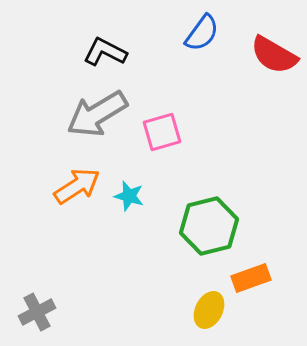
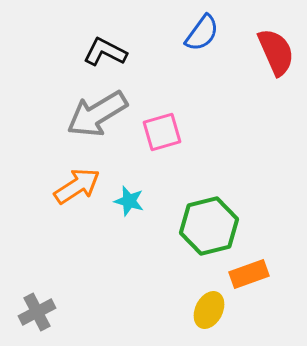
red semicircle: moved 2 px right, 3 px up; rotated 144 degrees counterclockwise
cyan star: moved 5 px down
orange rectangle: moved 2 px left, 4 px up
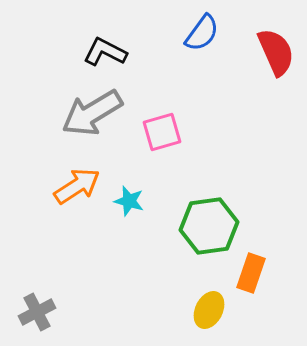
gray arrow: moved 5 px left, 1 px up
green hexagon: rotated 6 degrees clockwise
orange rectangle: moved 2 px right, 1 px up; rotated 51 degrees counterclockwise
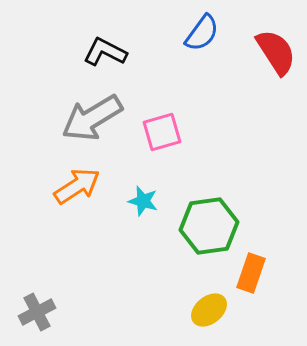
red semicircle: rotated 9 degrees counterclockwise
gray arrow: moved 5 px down
cyan star: moved 14 px right
yellow ellipse: rotated 24 degrees clockwise
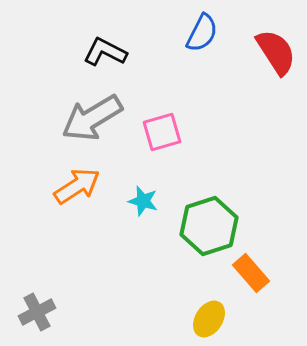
blue semicircle: rotated 9 degrees counterclockwise
green hexagon: rotated 10 degrees counterclockwise
orange rectangle: rotated 60 degrees counterclockwise
yellow ellipse: moved 9 px down; rotated 18 degrees counterclockwise
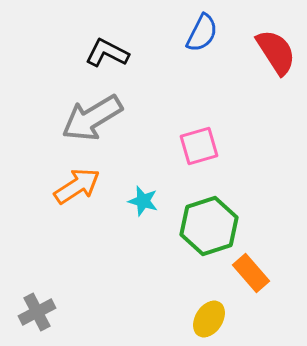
black L-shape: moved 2 px right, 1 px down
pink square: moved 37 px right, 14 px down
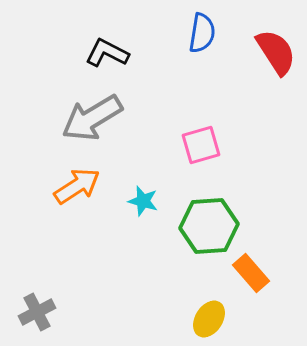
blue semicircle: rotated 18 degrees counterclockwise
pink square: moved 2 px right, 1 px up
green hexagon: rotated 14 degrees clockwise
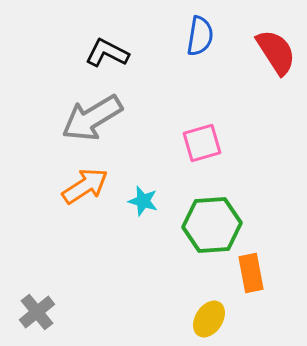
blue semicircle: moved 2 px left, 3 px down
pink square: moved 1 px right, 2 px up
orange arrow: moved 8 px right
green hexagon: moved 3 px right, 1 px up
orange rectangle: rotated 30 degrees clockwise
gray cross: rotated 12 degrees counterclockwise
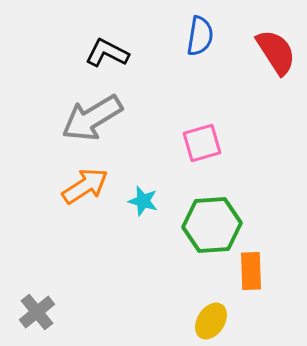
orange rectangle: moved 2 px up; rotated 9 degrees clockwise
yellow ellipse: moved 2 px right, 2 px down
